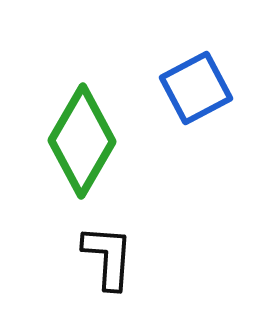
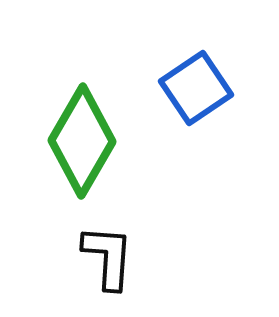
blue square: rotated 6 degrees counterclockwise
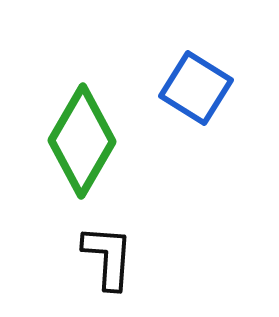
blue square: rotated 24 degrees counterclockwise
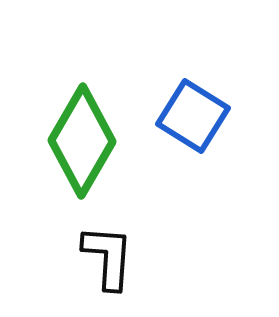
blue square: moved 3 px left, 28 px down
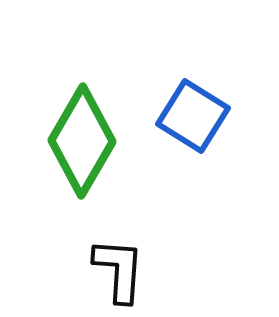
black L-shape: moved 11 px right, 13 px down
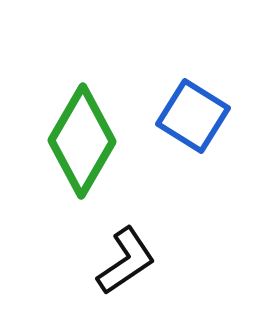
black L-shape: moved 7 px right, 9 px up; rotated 52 degrees clockwise
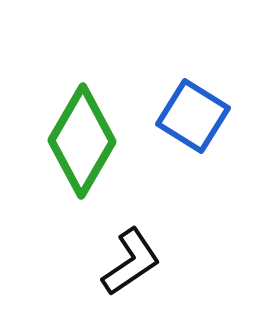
black L-shape: moved 5 px right, 1 px down
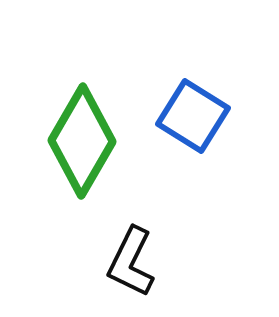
black L-shape: rotated 150 degrees clockwise
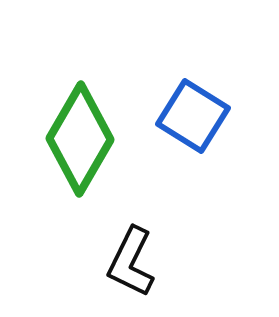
green diamond: moved 2 px left, 2 px up
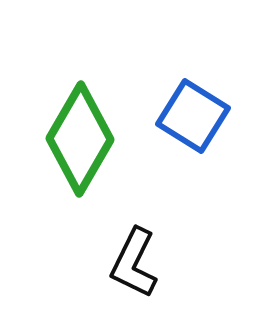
black L-shape: moved 3 px right, 1 px down
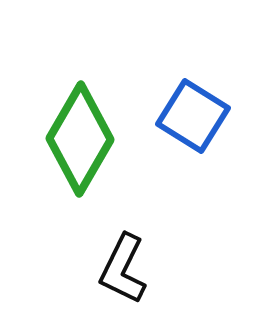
black L-shape: moved 11 px left, 6 px down
